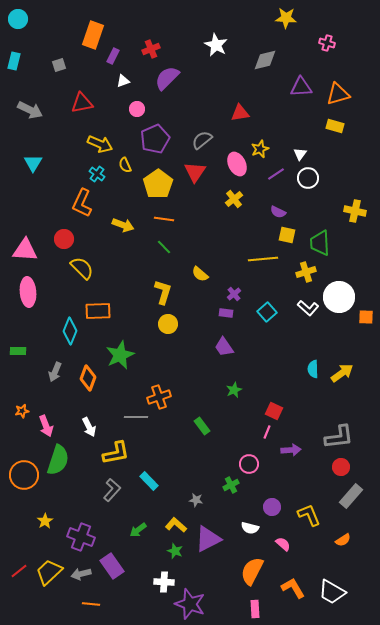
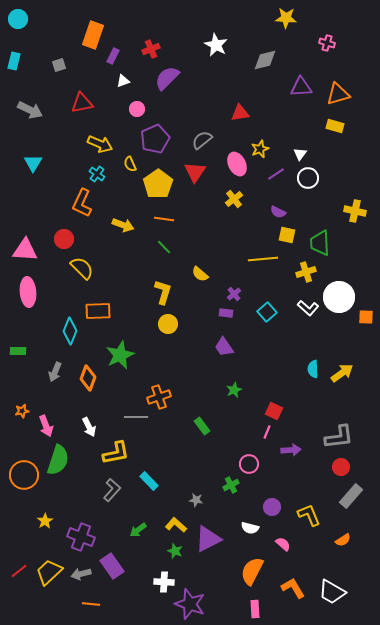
yellow semicircle at (125, 165): moved 5 px right, 1 px up
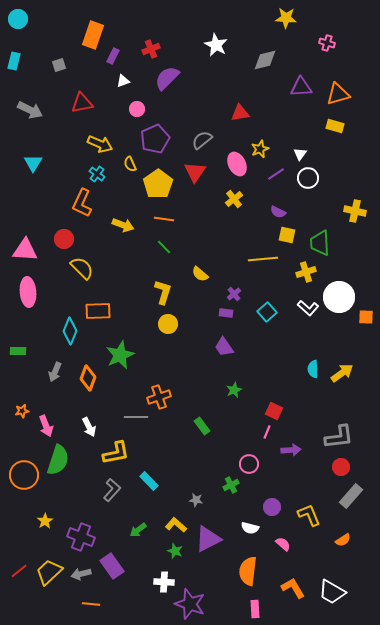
orange semicircle at (252, 571): moved 4 px left; rotated 20 degrees counterclockwise
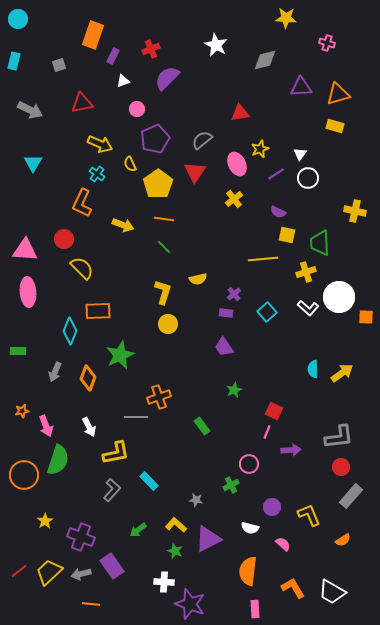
yellow semicircle at (200, 274): moved 2 px left, 5 px down; rotated 54 degrees counterclockwise
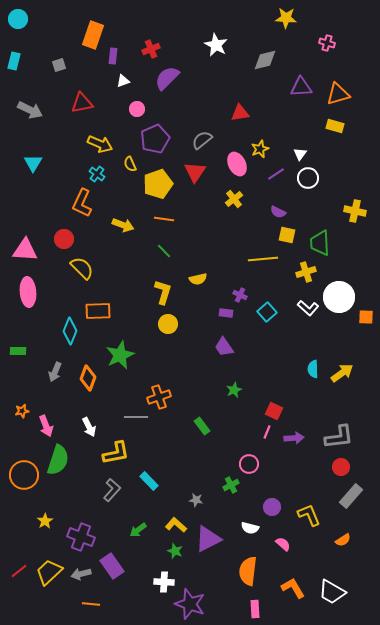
purple rectangle at (113, 56): rotated 21 degrees counterclockwise
yellow pentagon at (158, 184): rotated 16 degrees clockwise
green line at (164, 247): moved 4 px down
purple cross at (234, 294): moved 6 px right, 1 px down; rotated 24 degrees counterclockwise
purple arrow at (291, 450): moved 3 px right, 12 px up
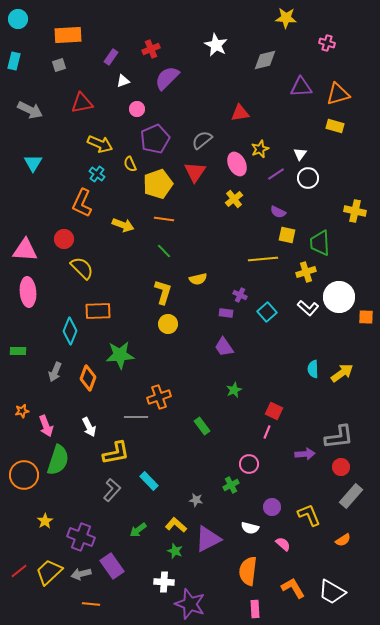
orange rectangle at (93, 35): moved 25 px left; rotated 68 degrees clockwise
purple rectangle at (113, 56): moved 2 px left, 1 px down; rotated 28 degrees clockwise
green star at (120, 355): rotated 20 degrees clockwise
purple arrow at (294, 438): moved 11 px right, 16 px down
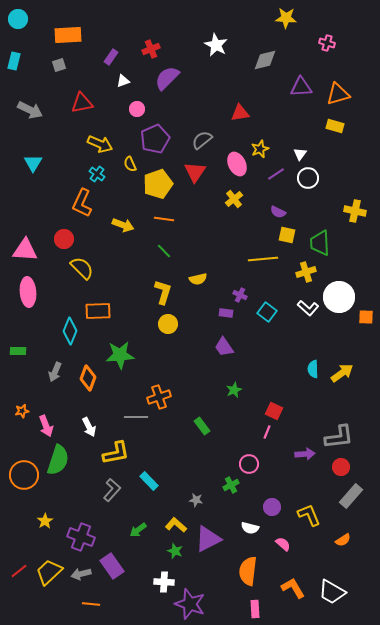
cyan square at (267, 312): rotated 12 degrees counterclockwise
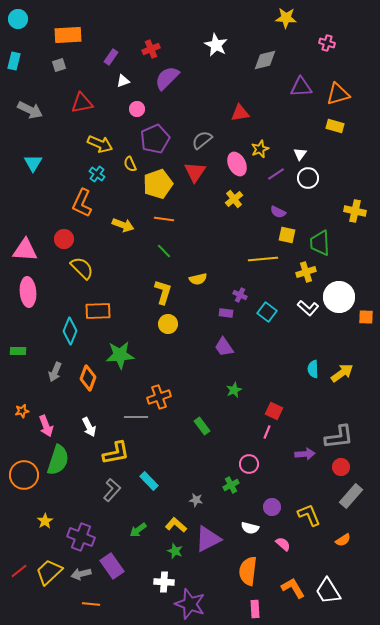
white trapezoid at (332, 592): moved 4 px left, 1 px up; rotated 28 degrees clockwise
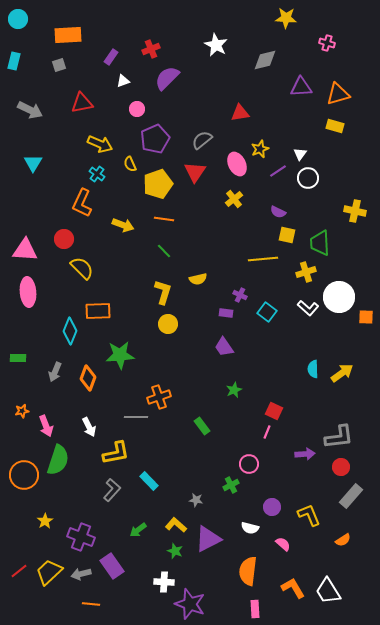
purple line at (276, 174): moved 2 px right, 3 px up
green rectangle at (18, 351): moved 7 px down
